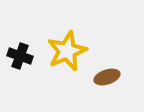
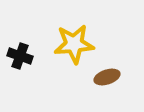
yellow star: moved 7 px right, 7 px up; rotated 18 degrees clockwise
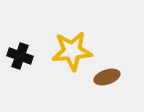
yellow star: moved 2 px left, 7 px down
